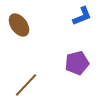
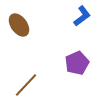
blue L-shape: rotated 15 degrees counterclockwise
purple pentagon: rotated 10 degrees counterclockwise
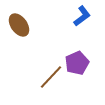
brown line: moved 25 px right, 8 px up
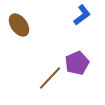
blue L-shape: moved 1 px up
brown line: moved 1 px left, 1 px down
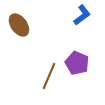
purple pentagon: rotated 25 degrees counterclockwise
brown line: moved 1 px left, 2 px up; rotated 20 degrees counterclockwise
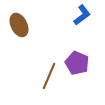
brown ellipse: rotated 10 degrees clockwise
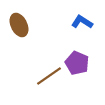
blue L-shape: moved 7 px down; rotated 110 degrees counterclockwise
brown line: rotated 32 degrees clockwise
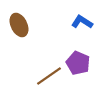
purple pentagon: moved 1 px right
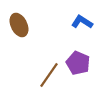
brown line: moved 1 px up; rotated 20 degrees counterclockwise
